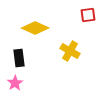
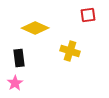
yellow cross: rotated 12 degrees counterclockwise
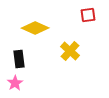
yellow cross: rotated 24 degrees clockwise
black rectangle: moved 1 px down
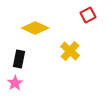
red square: rotated 21 degrees counterclockwise
black rectangle: rotated 18 degrees clockwise
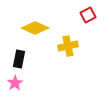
yellow cross: moved 2 px left, 5 px up; rotated 36 degrees clockwise
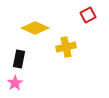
yellow cross: moved 2 px left, 1 px down
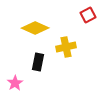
black rectangle: moved 19 px right, 3 px down
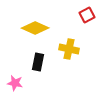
red square: moved 1 px left
yellow cross: moved 3 px right, 2 px down; rotated 24 degrees clockwise
pink star: rotated 28 degrees counterclockwise
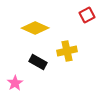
yellow cross: moved 2 px left, 2 px down; rotated 24 degrees counterclockwise
black rectangle: rotated 72 degrees counterclockwise
pink star: rotated 28 degrees clockwise
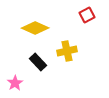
black rectangle: rotated 18 degrees clockwise
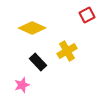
yellow diamond: moved 3 px left
yellow cross: rotated 18 degrees counterclockwise
pink star: moved 7 px right, 2 px down; rotated 14 degrees clockwise
